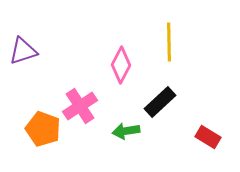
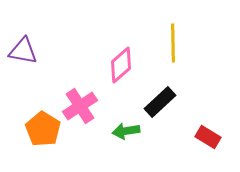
yellow line: moved 4 px right, 1 px down
purple triangle: rotated 28 degrees clockwise
pink diamond: rotated 21 degrees clockwise
orange pentagon: rotated 12 degrees clockwise
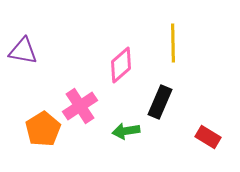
black rectangle: rotated 24 degrees counterclockwise
orange pentagon: rotated 8 degrees clockwise
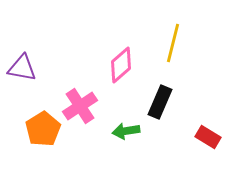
yellow line: rotated 15 degrees clockwise
purple triangle: moved 1 px left, 17 px down
